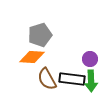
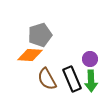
orange diamond: moved 2 px left, 2 px up
black rectangle: rotated 60 degrees clockwise
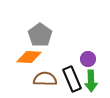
gray pentagon: rotated 20 degrees counterclockwise
orange diamond: moved 1 px left, 2 px down
purple circle: moved 2 px left
brown semicircle: moved 2 px left; rotated 120 degrees clockwise
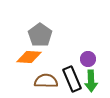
brown semicircle: moved 1 px right, 2 px down
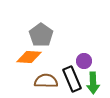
gray pentagon: moved 1 px right
purple circle: moved 4 px left, 2 px down
green arrow: moved 2 px right, 2 px down
